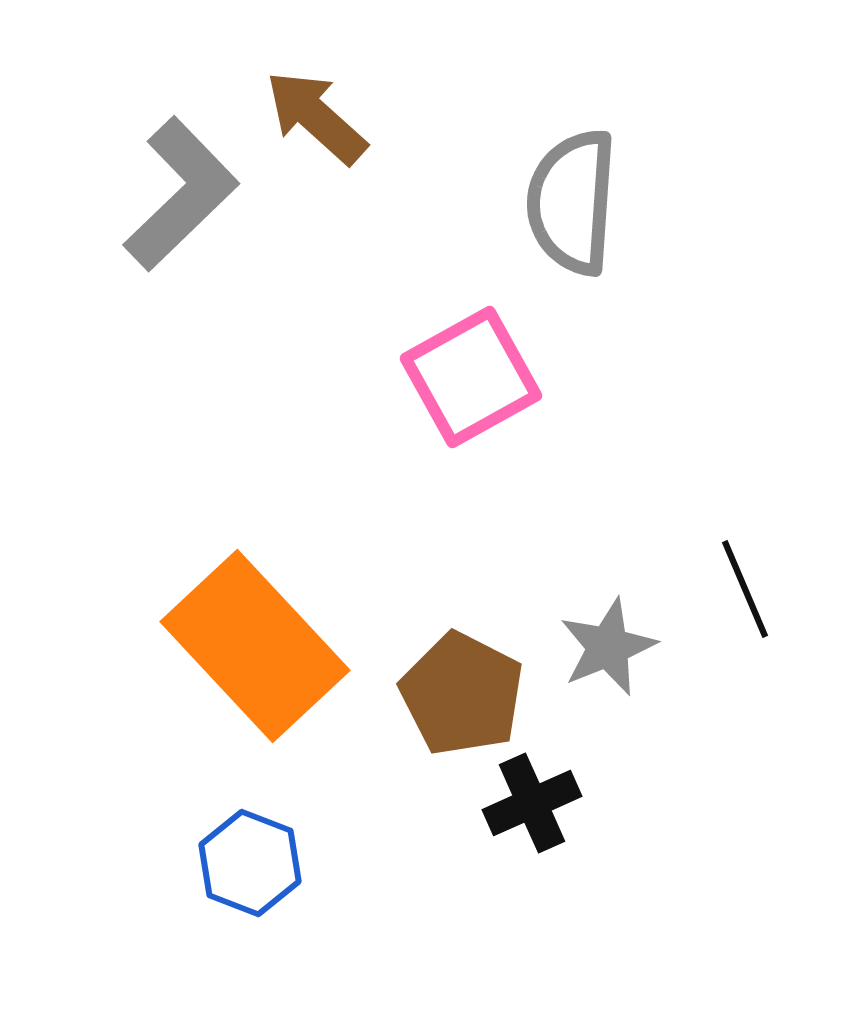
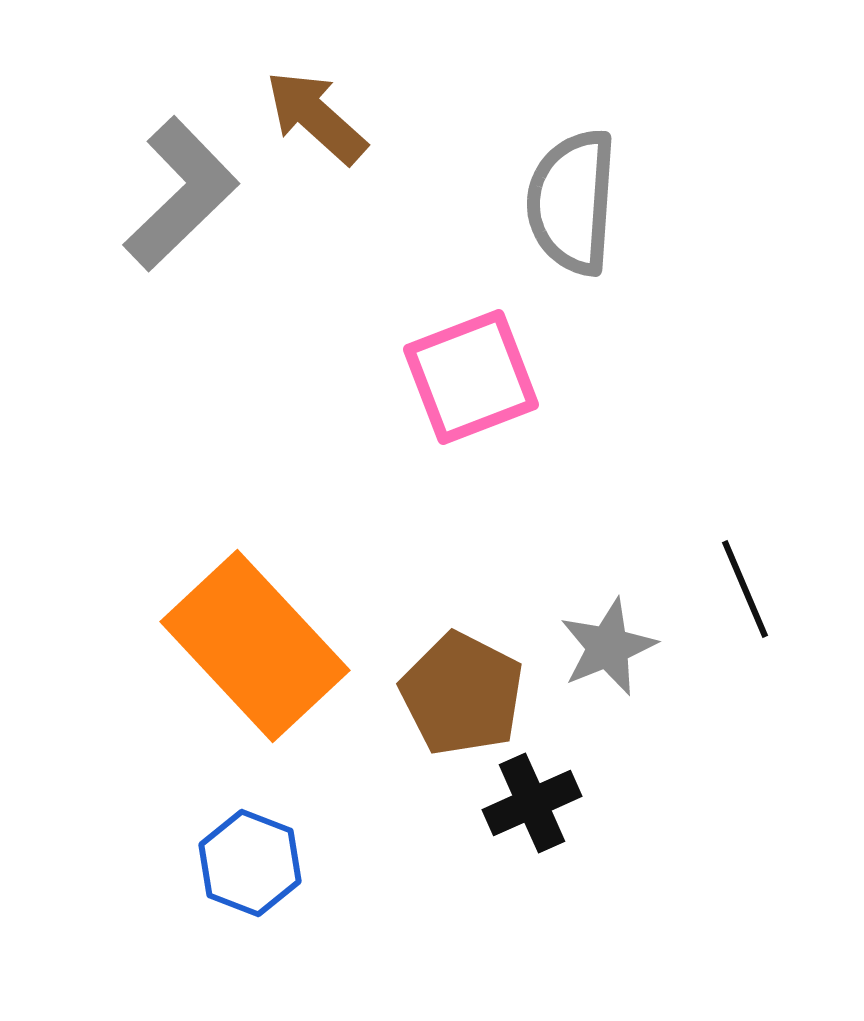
pink square: rotated 8 degrees clockwise
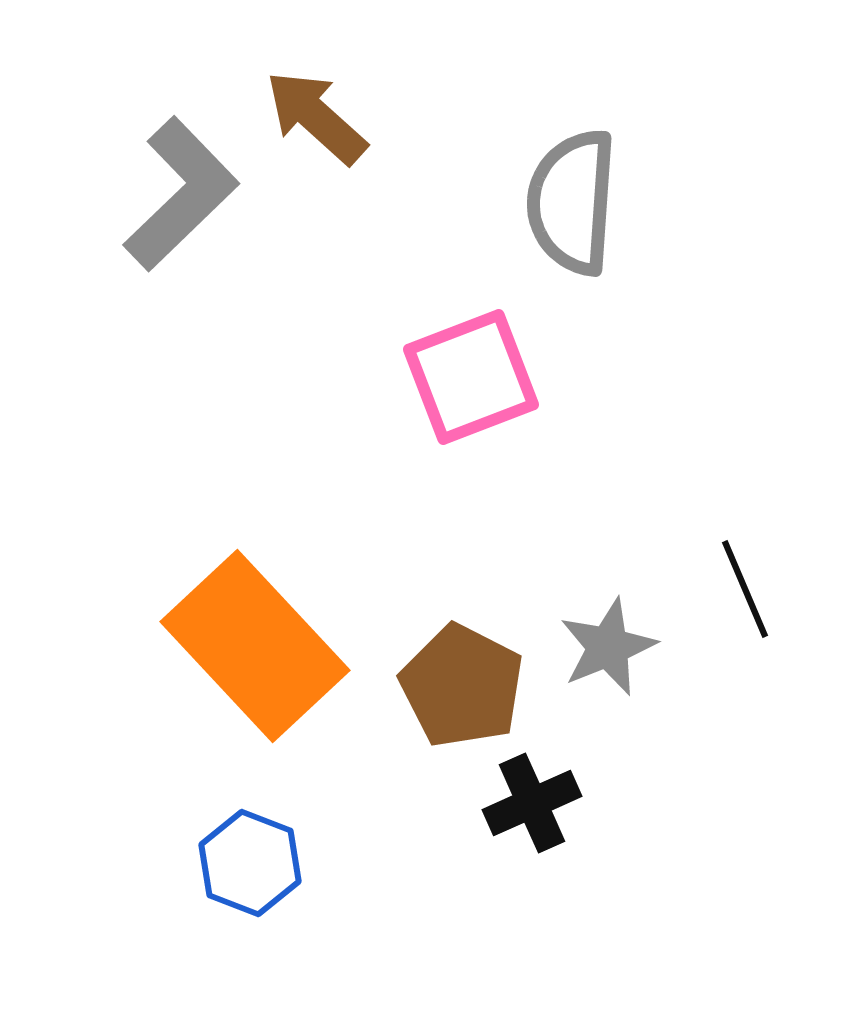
brown pentagon: moved 8 px up
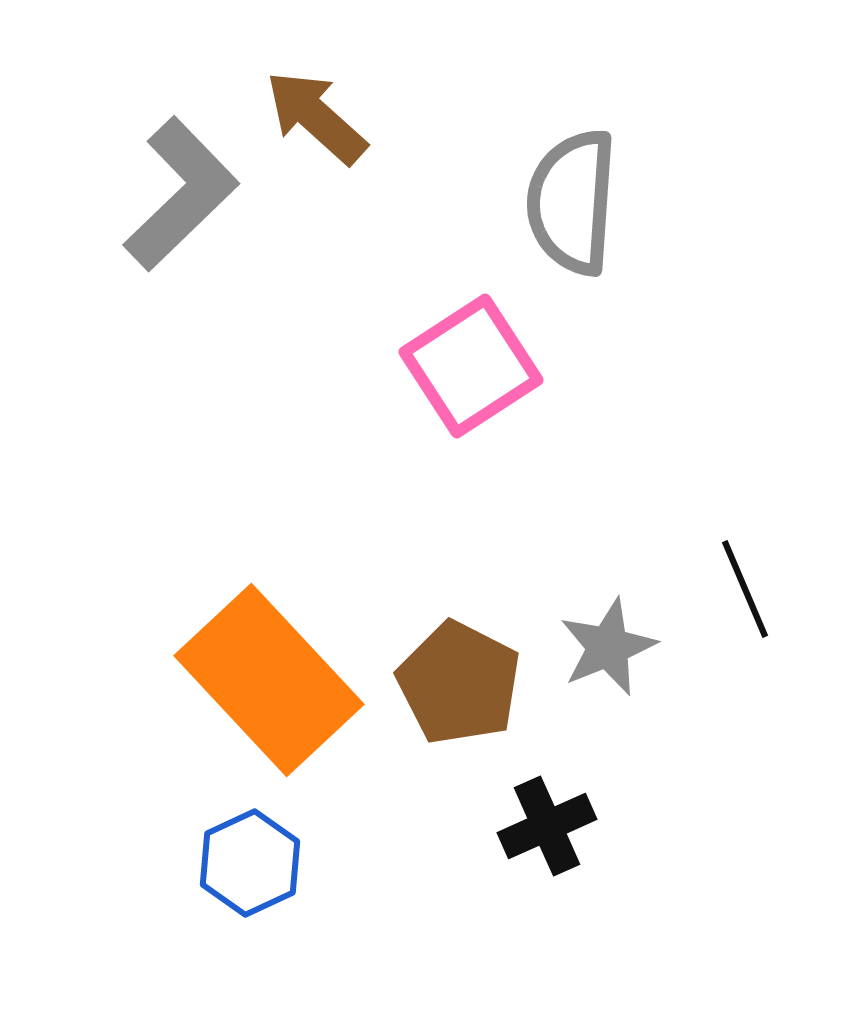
pink square: moved 11 px up; rotated 12 degrees counterclockwise
orange rectangle: moved 14 px right, 34 px down
brown pentagon: moved 3 px left, 3 px up
black cross: moved 15 px right, 23 px down
blue hexagon: rotated 14 degrees clockwise
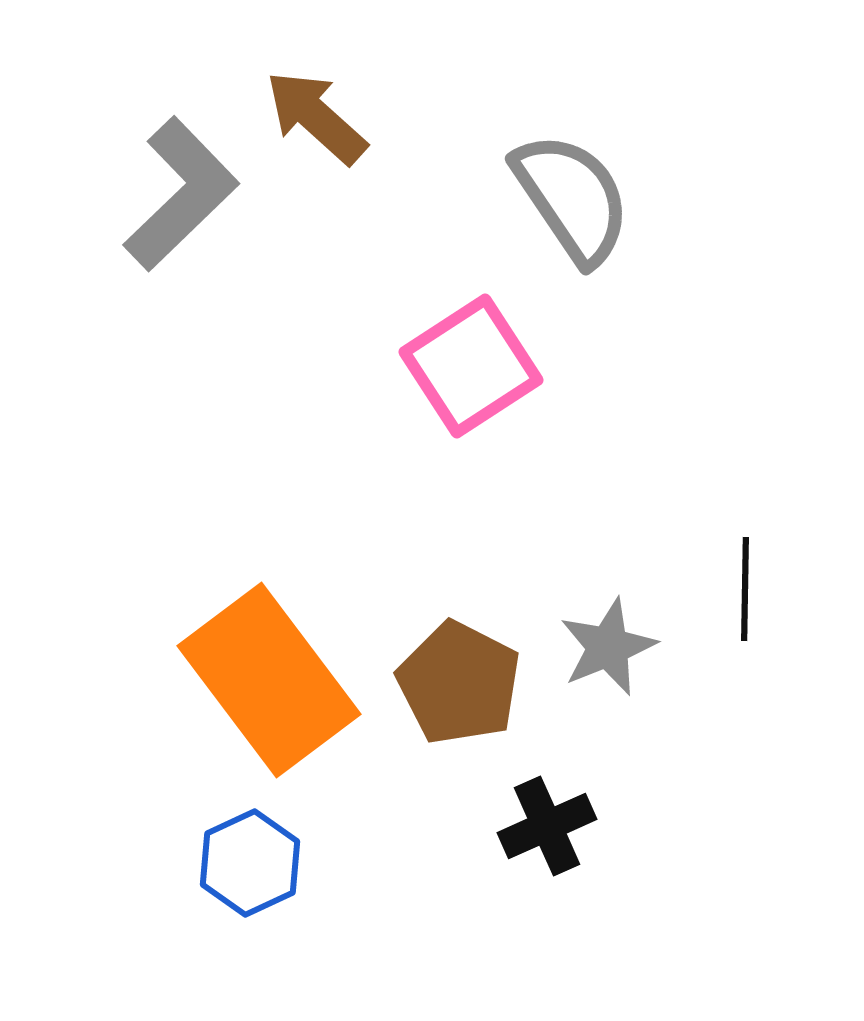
gray semicircle: moved 4 px up; rotated 142 degrees clockwise
black line: rotated 24 degrees clockwise
orange rectangle: rotated 6 degrees clockwise
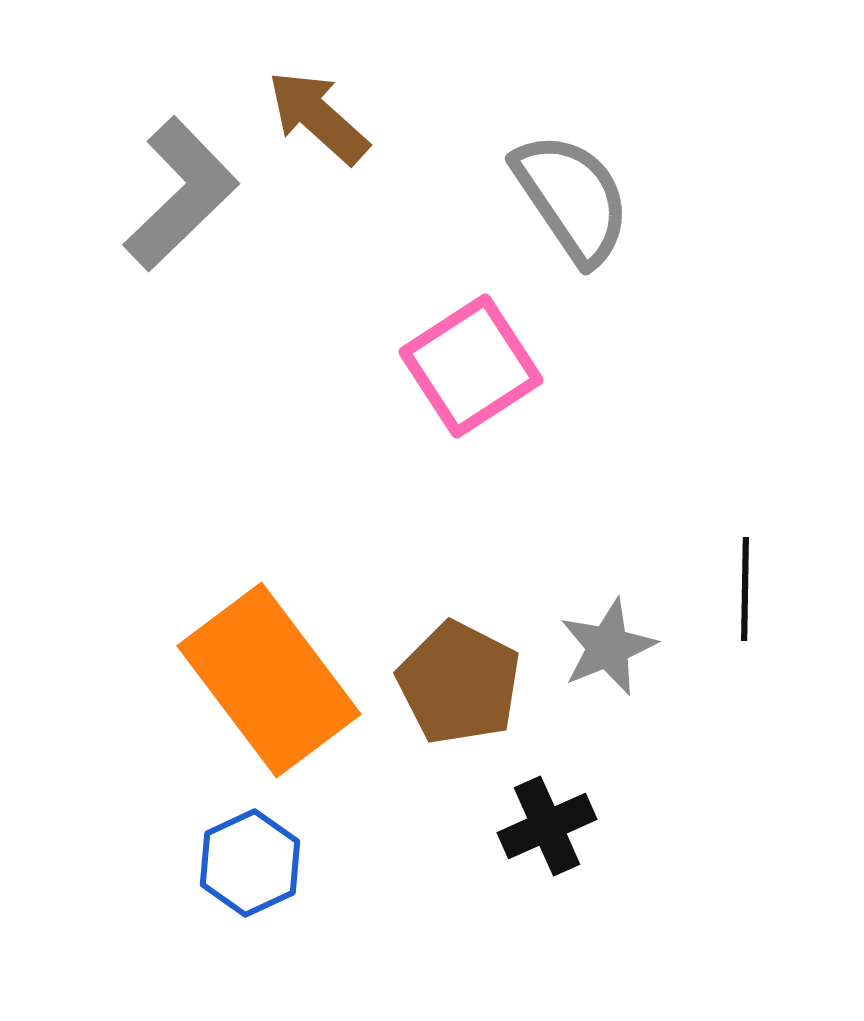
brown arrow: moved 2 px right
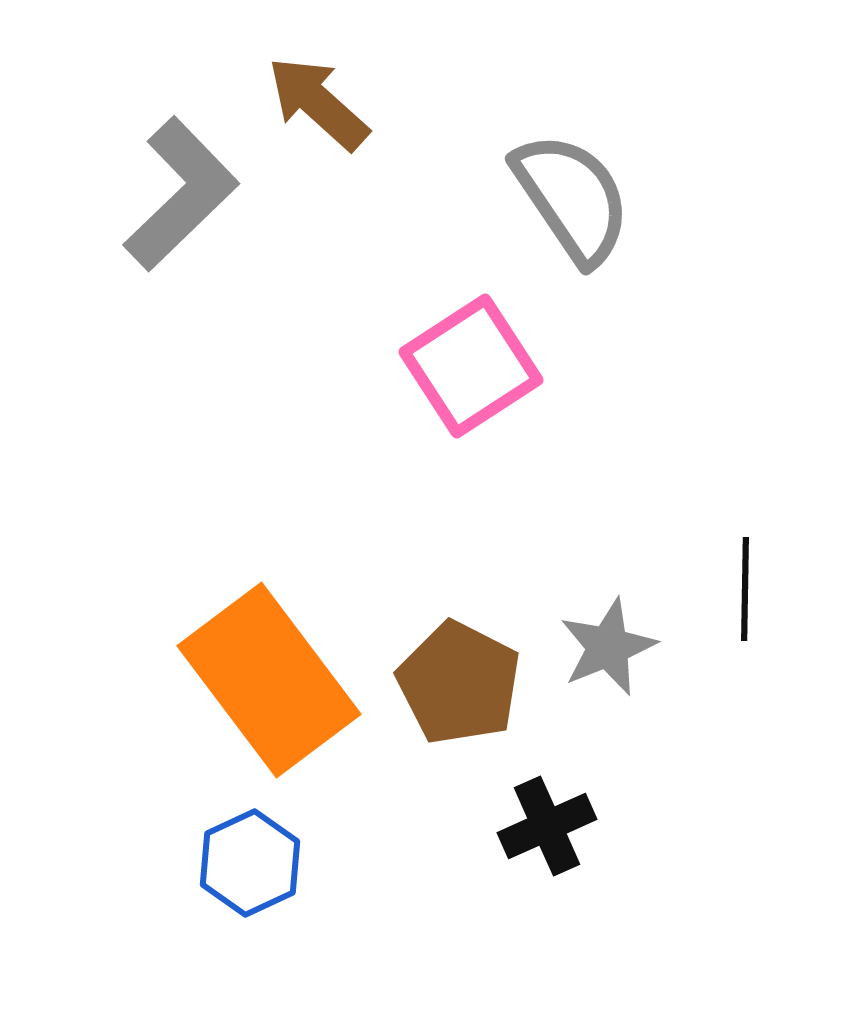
brown arrow: moved 14 px up
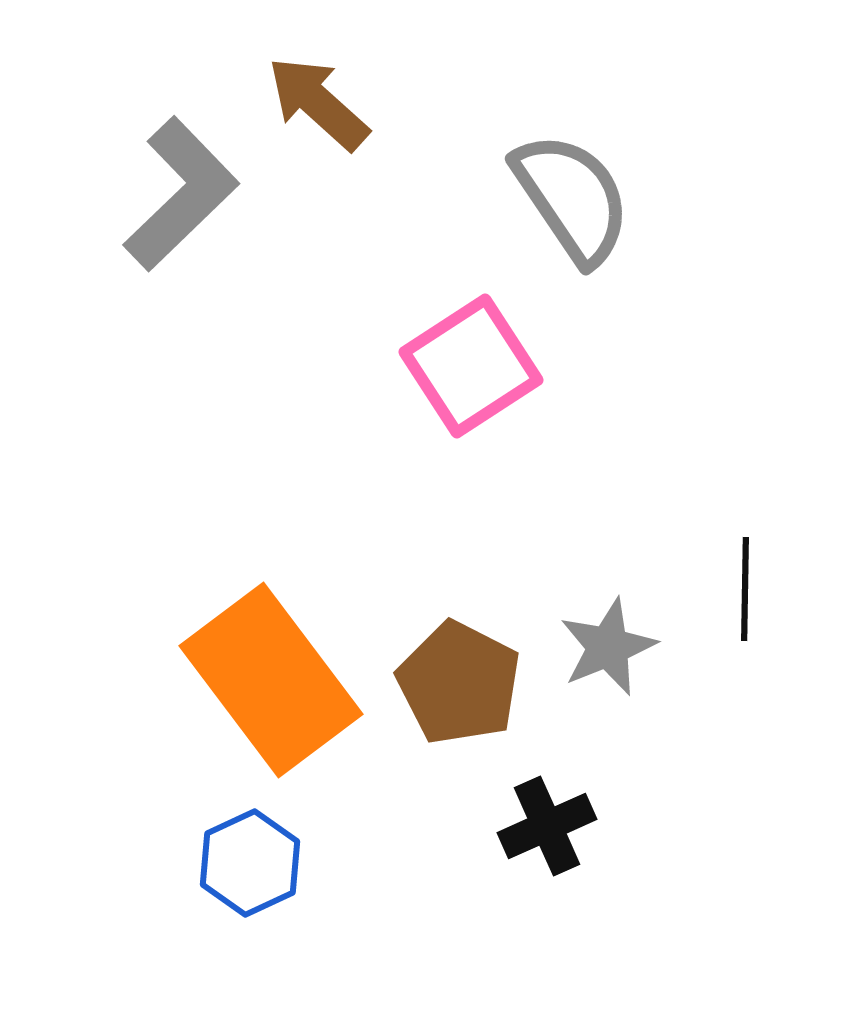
orange rectangle: moved 2 px right
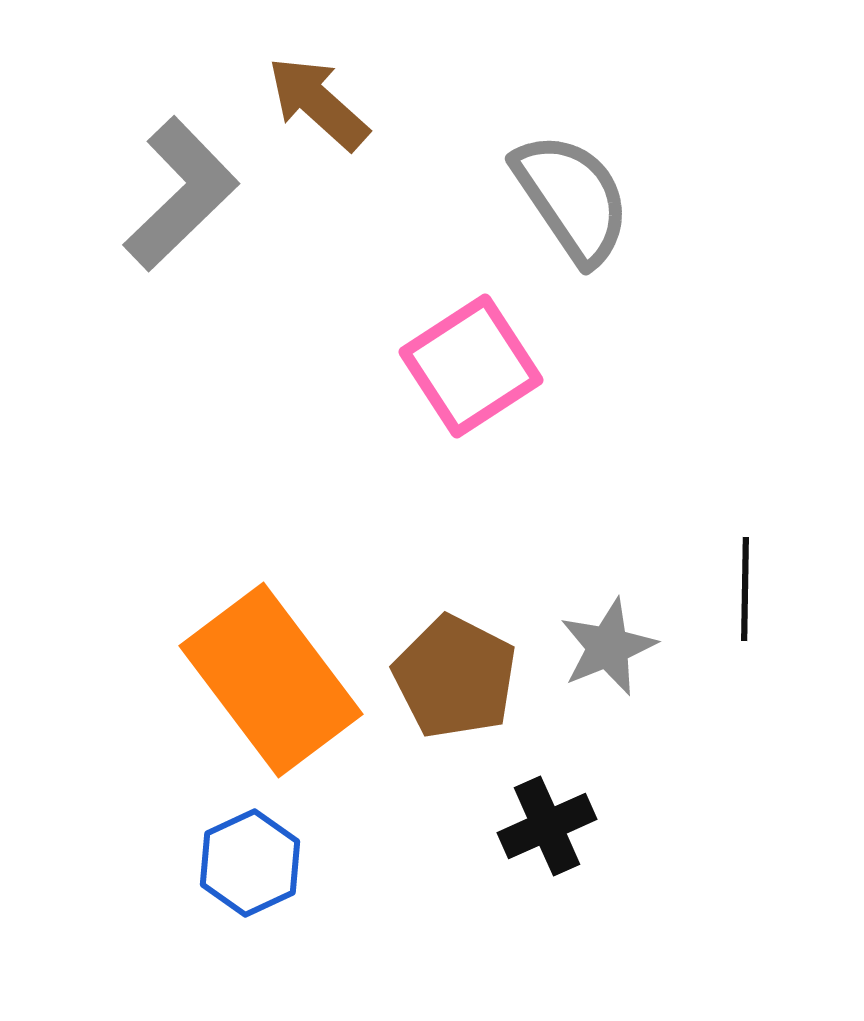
brown pentagon: moved 4 px left, 6 px up
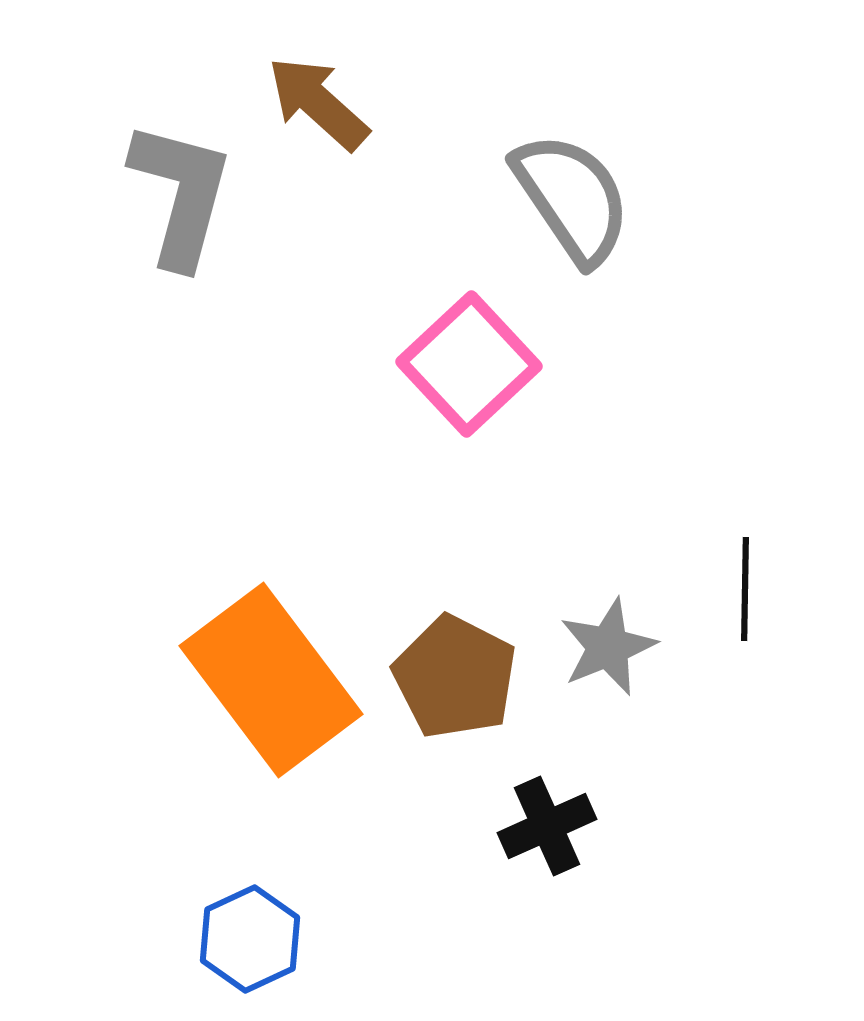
gray L-shape: rotated 31 degrees counterclockwise
pink square: moved 2 px left, 2 px up; rotated 10 degrees counterclockwise
blue hexagon: moved 76 px down
